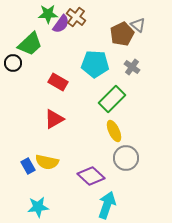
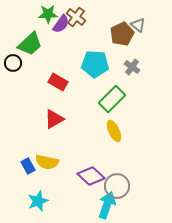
gray circle: moved 9 px left, 28 px down
cyan star: moved 6 px up; rotated 15 degrees counterclockwise
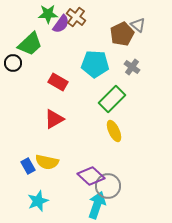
gray circle: moved 9 px left
cyan arrow: moved 10 px left
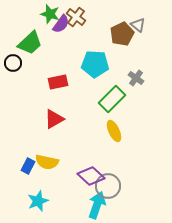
green star: moved 2 px right; rotated 18 degrees clockwise
green trapezoid: moved 1 px up
gray cross: moved 4 px right, 11 px down
red rectangle: rotated 42 degrees counterclockwise
blue rectangle: rotated 56 degrees clockwise
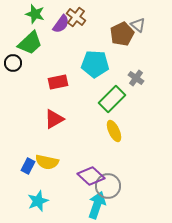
green star: moved 15 px left
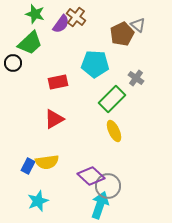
yellow semicircle: rotated 20 degrees counterclockwise
cyan arrow: moved 3 px right
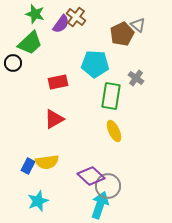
green rectangle: moved 1 px left, 3 px up; rotated 36 degrees counterclockwise
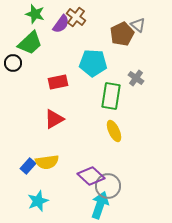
cyan pentagon: moved 2 px left, 1 px up
blue rectangle: rotated 14 degrees clockwise
